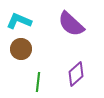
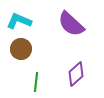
green line: moved 2 px left
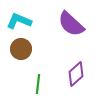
green line: moved 2 px right, 2 px down
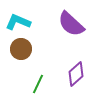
cyan L-shape: moved 1 px left, 1 px down
green line: rotated 18 degrees clockwise
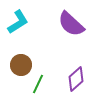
cyan L-shape: rotated 125 degrees clockwise
brown circle: moved 16 px down
purple diamond: moved 5 px down
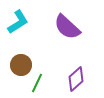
purple semicircle: moved 4 px left, 3 px down
green line: moved 1 px left, 1 px up
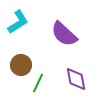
purple semicircle: moved 3 px left, 7 px down
purple diamond: rotated 60 degrees counterclockwise
green line: moved 1 px right
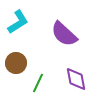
brown circle: moved 5 px left, 2 px up
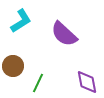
cyan L-shape: moved 3 px right, 1 px up
brown circle: moved 3 px left, 3 px down
purple diamond: moved 11 px right, 3 px down
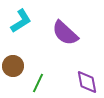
purple semicircle: moved 1 px right, 1 px up
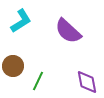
purple semicircle: moved 3 px right, 2 px up
green line: moved 2 px up
